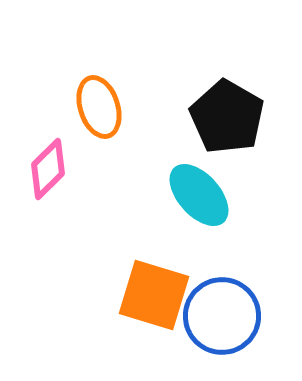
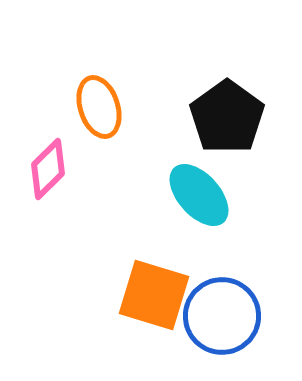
black pentagon: rotated 6 degrees clockwise
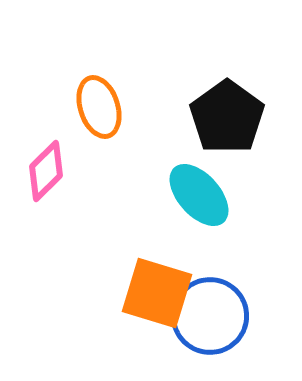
pink diamond: moved 2 px left, 2 px down
orange square: moved 3 px right, 2 px up
blue circle: moved 12 px left
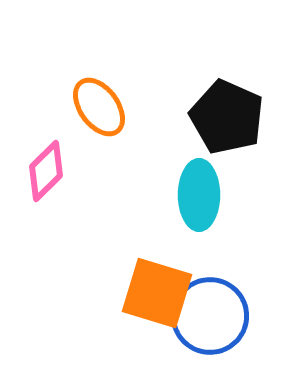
orange ellipse: rotated 18 degrees counterclockwise
black pentagon: rotated 12 degrees counterclockwise
cyan ellipse: rotated 42 degrees clockwise
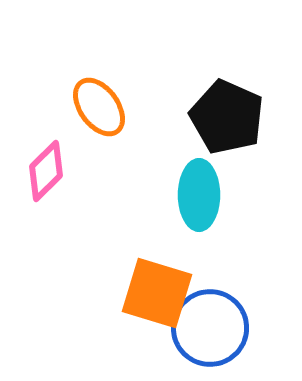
blue circle: moved 12 px down
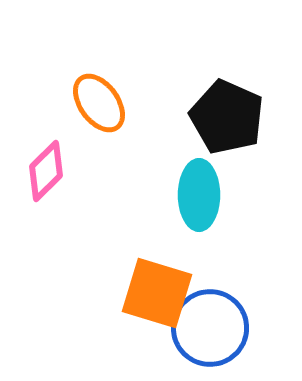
orange ellipse: moved 4 px up
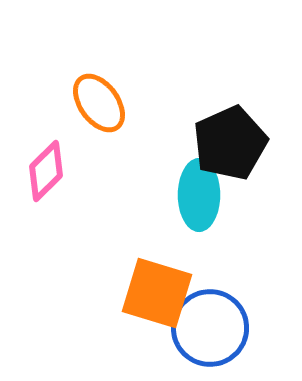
black pentagon: moved 3 px right, 26 px down; rotated 24 degrees clockwise
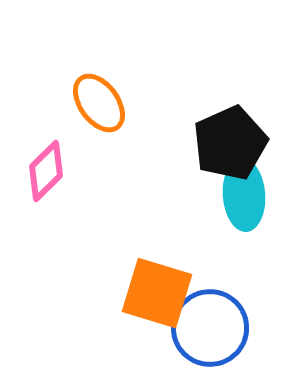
cyan ellipse: moved 45 px right; rotated 4 degrees counterclockwise
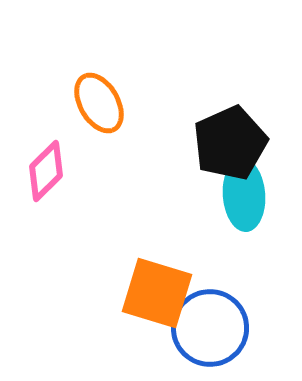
orange ellipse: rotated 6 degrees clockwise
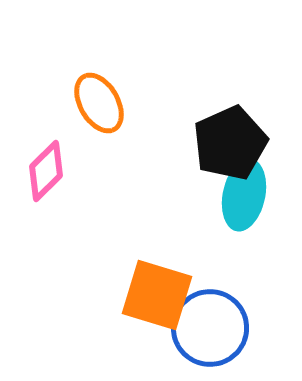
cyan ellipse: rotated 16 degrees clockwise
orange square: moved 2 px down
